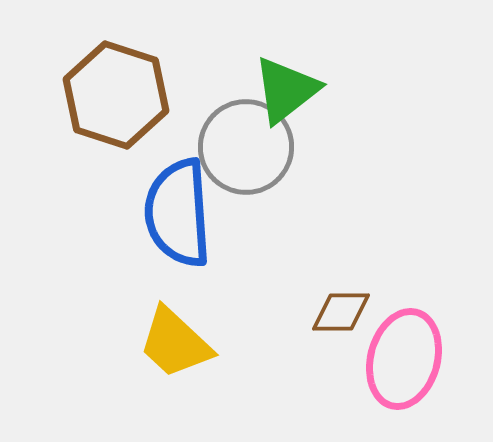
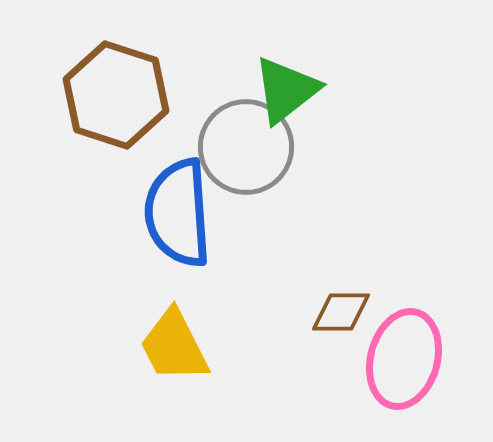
yellow trapezoid: moved 1 px left, 3 px down; rotated 20 degrees clockwise
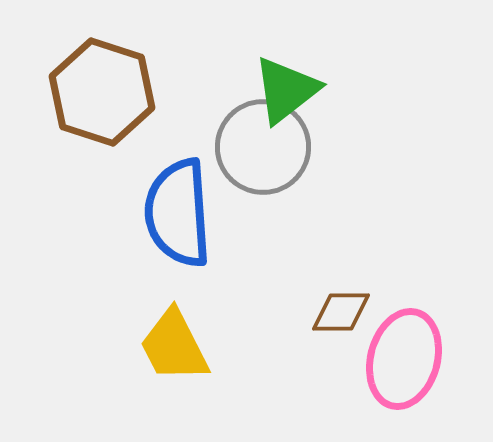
brown hexagon: moved 14 px left, 3 px up
gray circle: moved 17 px right
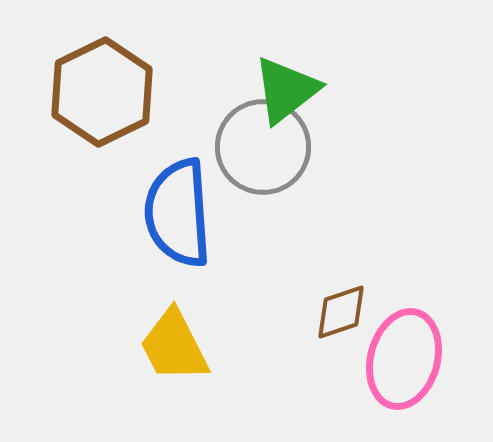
brown hexagon: rotated 16 degrees clockwise
brown diamond: rotated 18 degrees counterclockwise
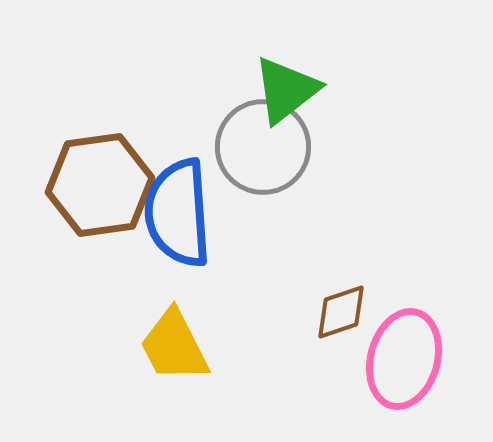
brown hexagon: moved 2 px left, 93 px down; rotated 18 degrees clockwise
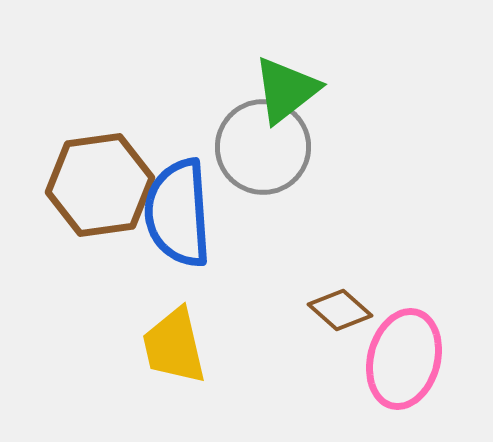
brown diamond: moved 1 px left, 2 px up; rotated 60 degrees clockwise
yellow trapezoid: rotated 14 degrees clockwise
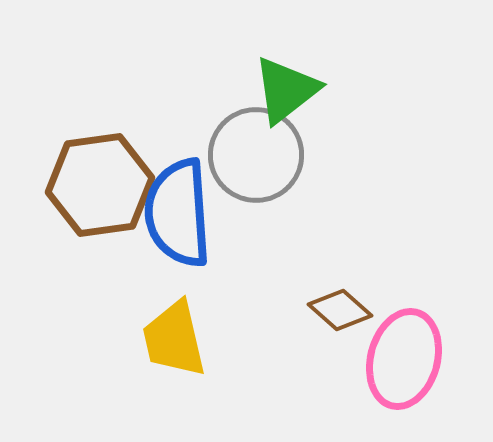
gray circle: moved 7 px left, 8 px down
yellow trapezoid: moved 7 px up
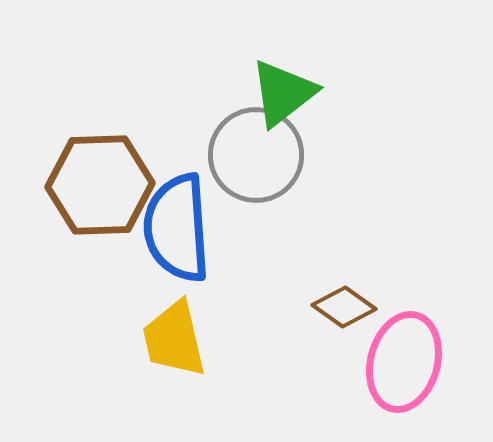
green triangle: moved 3 px left, 3 px down
brown hexagon: rotated 6 degrees clockwise
blue semicircle: moved 1 px left, 15 px down
brown diamond: moved 4 px right, 3 px up; rotated 6 degrees counterclockwise
pink ellipse: moved 3 px down
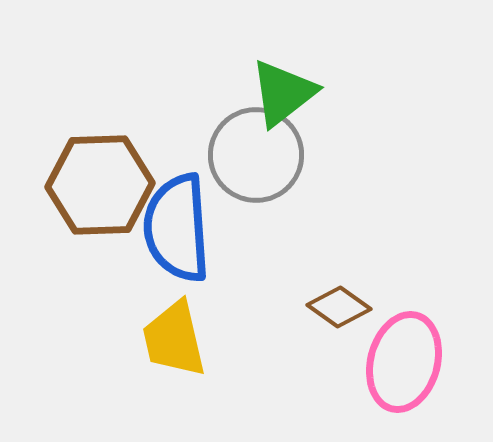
brown diamond: moved 5 px left
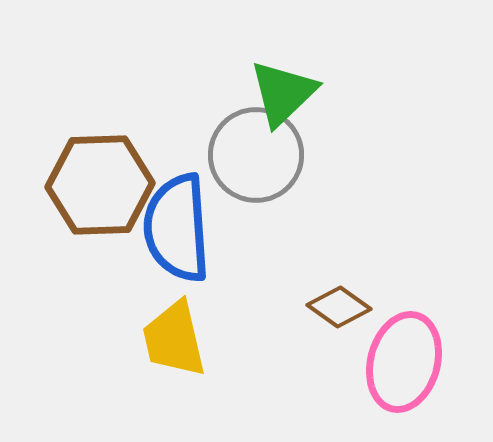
green triangle: rotated 6 degrees counterclockwise
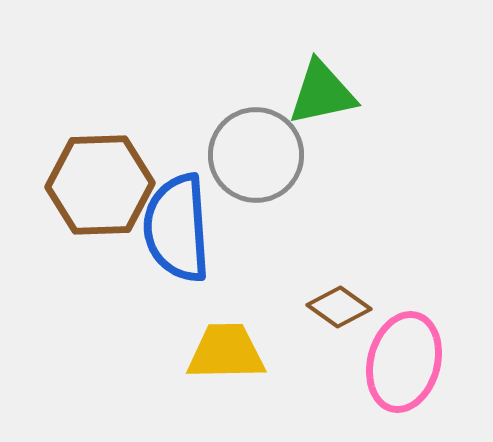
green triangle: moved 39 px right; rotated 32 degrees clockwise
yellow trapezoid: moved 52 px right, 13 px down; rotated 102 degrees clockwise
